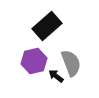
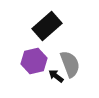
gray semicircle: moved 1 px left, 1 px down
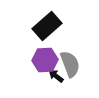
purple hexagon: moved 11 px right, 1 px up; rotated 10 degrees clockwise
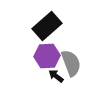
purple hexagon: moved 2 px right, 4 px up
gray semicircle: moved 1 px right, 1 px up
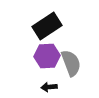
black rectangle: rotated 8 degrees clockwise
black arrow: moved 7 px left, 11 px down; rotated 42 degrees counterclockwise
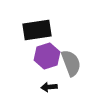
black rectangle: moved 10 px left, 4 px down; rotated 24 degrees clockwise
purple hexagon: rotated 15 degrees counterclockwise
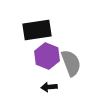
purple hexagon: rotated 20 degrees counterclockwise
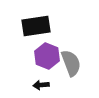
black rectangle: moved 1 px left, 4 px up
black arrow: moved 8 px left, 2 px up
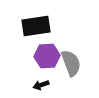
purple hexagon: rotated 25 degrees counterclockwise
black arrow: rotated 14 degrees counterclockwise
